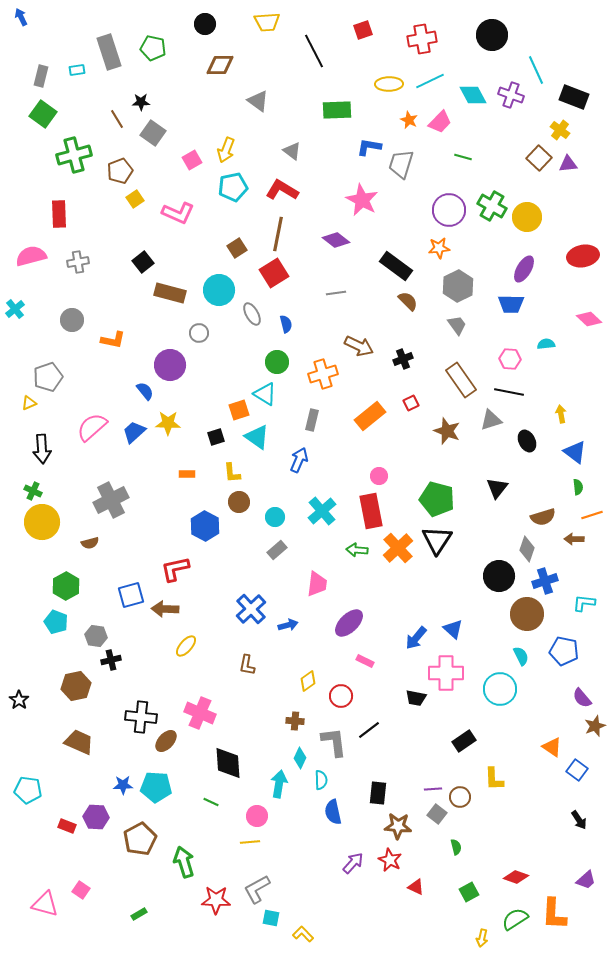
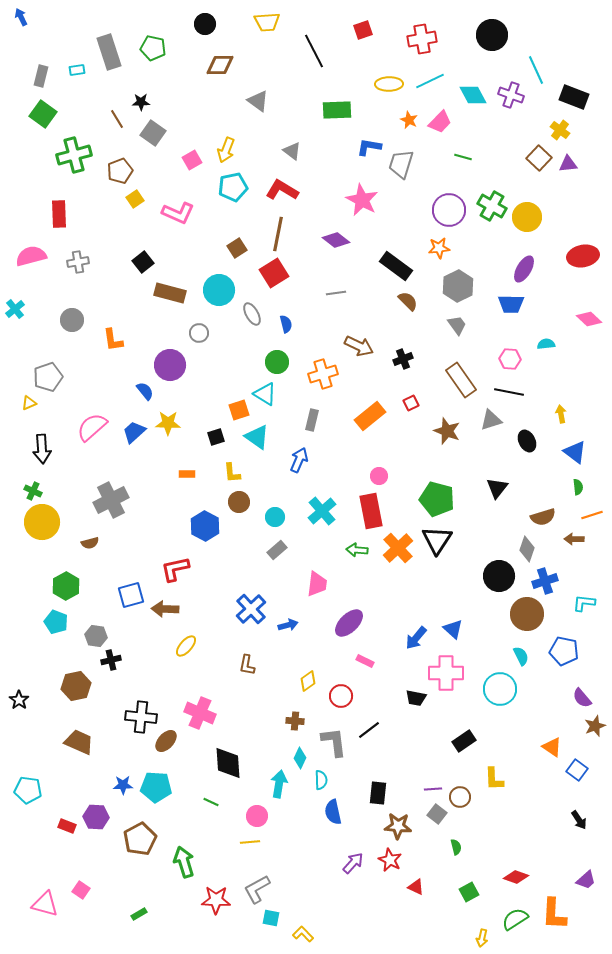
orange L-shape at (113, 340): rotated 70 degrees clockwise
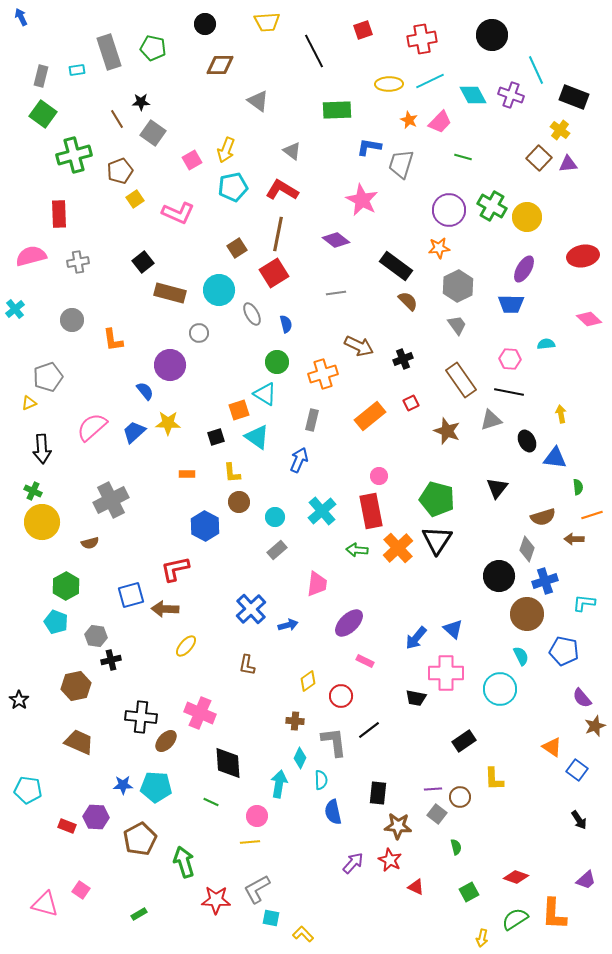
blue triangle at (575, 452): moved 20 px left, 6 px down; rotated 30 degrees counterclockwise
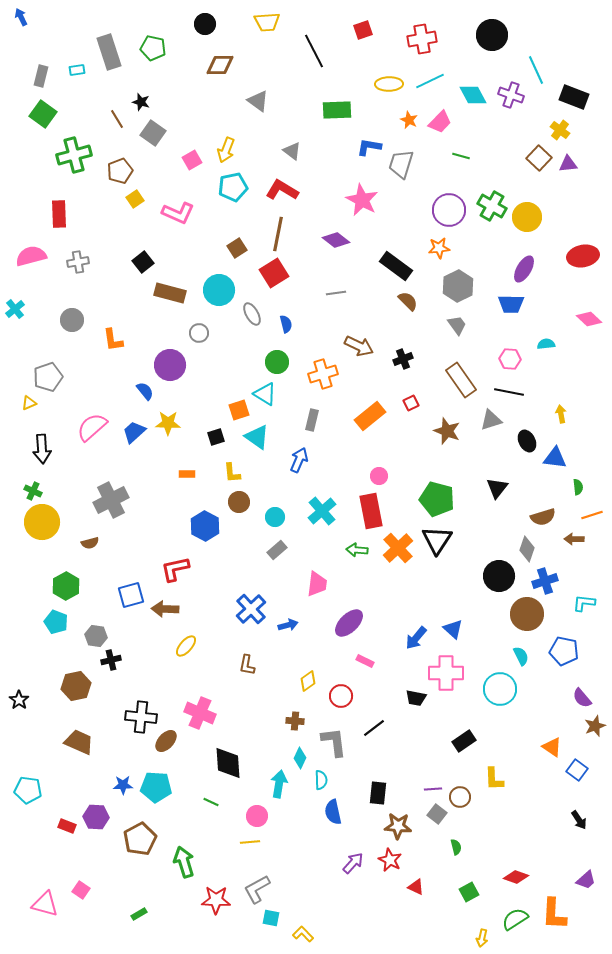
black star at (141, 102): rotated 18 degrees clockwise
green line at (463, 157): moved 2 px left, 1 px up
black line at (369, 730): moved 5 px right, 2 px up
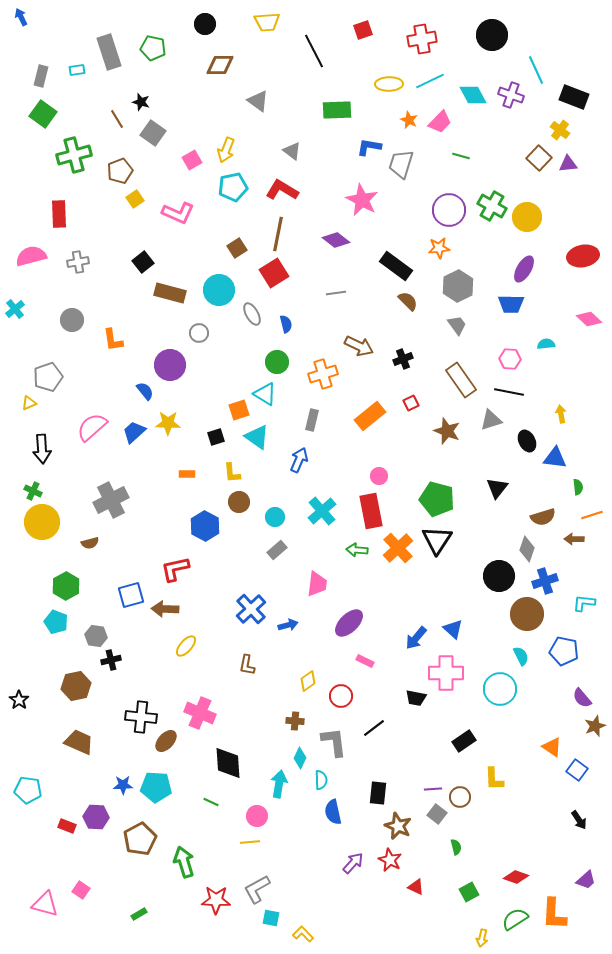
brown star at (398, 826): rotated 20 degrees clockwise
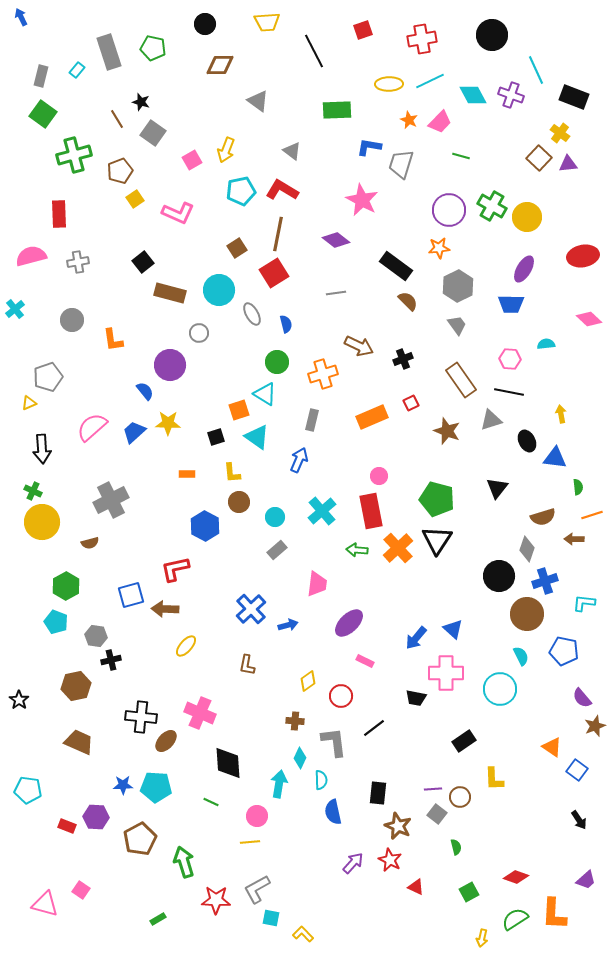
cyan rectangle at (77, 70): rotated 42 degrees counterclockwise
yellow cross at (560, 130): moved 3 px down
cyan pentagon at (233, 187): moved 8 px right, 4 px down
orange rectangle at (370, 416): moved 2 px right, 1 px down; rotated 16 degrees clockwise
green rectangle at (139, 914): moved 19 px right, 5 px down
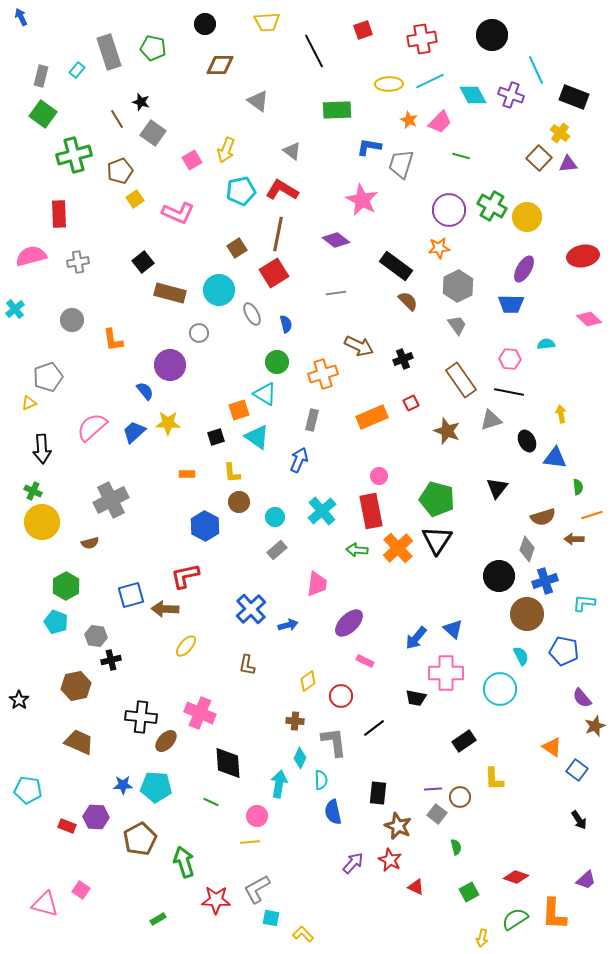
red L-shape at (175, 569): moved 10 px right, 7 px down
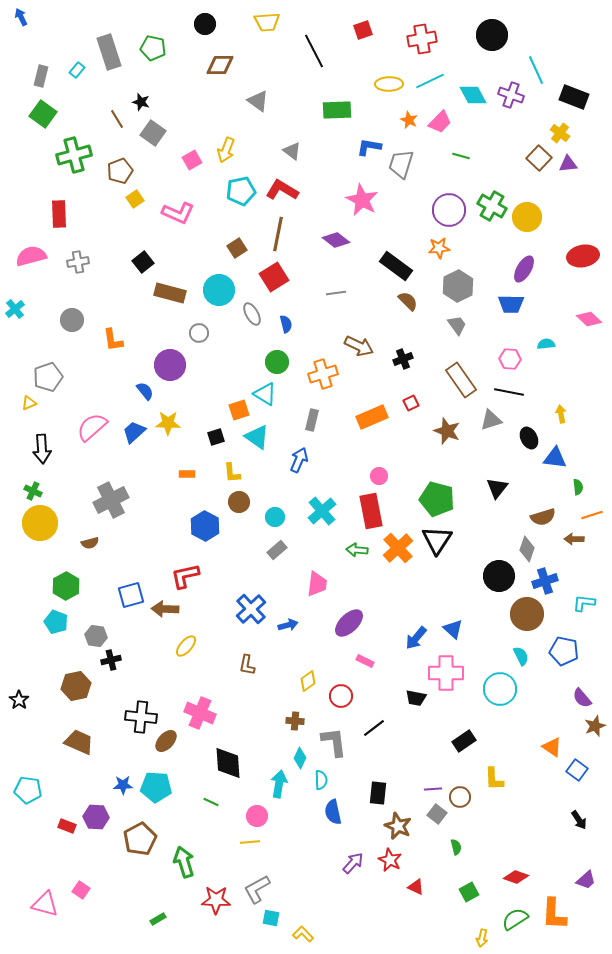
red square at (274, 273): moved 4 px down
black ellipse at (527, 441): moved 2 px right, 3 px up
yellow circle at (42, 522): moved 2 px left, 1 px down
